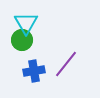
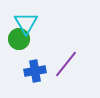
green circle: moved 3 px left, 1 px up
blue cross: moved 1 px right
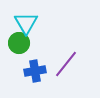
green circle: moved 4 px down
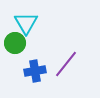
green circle: moved 4 px left
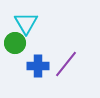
blue cross: moved 3 px right, 5 px up; rotated 10 degrees clockwise
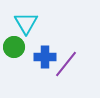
green circle: moved 1 px left, 4 px down
blue cross: moved 7 px right, 9 px up
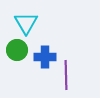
green circle: moved 3 px right, 3 px down
purple line: moved 11 px down; rotated 40 degrees counterclockwise
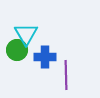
cyan triangle: moved 11 px down
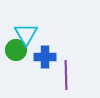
green circle: moved 1 px left
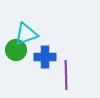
cyan triangle: rotated 40 degrees clockwise
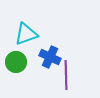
green circle: moved 12 px down
blue cross: moved 5 px right; rotated 25 degrees clockwise
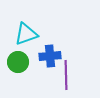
blue cross: moved 1 px up; rotated 30 degrees counterclockwise
green circle: moved 2 px right
